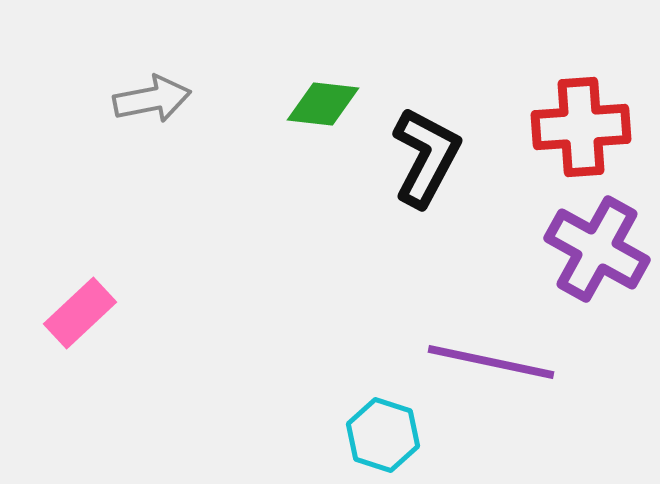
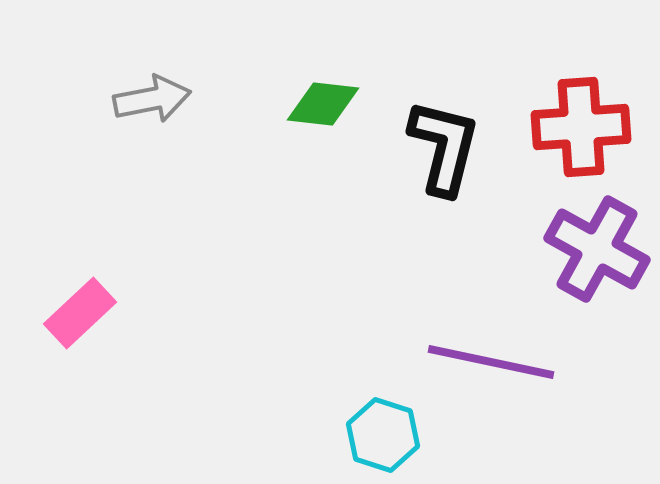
black L-shape: moved 18 px right, 10 px up; rotated 14 degrees counterclockwise
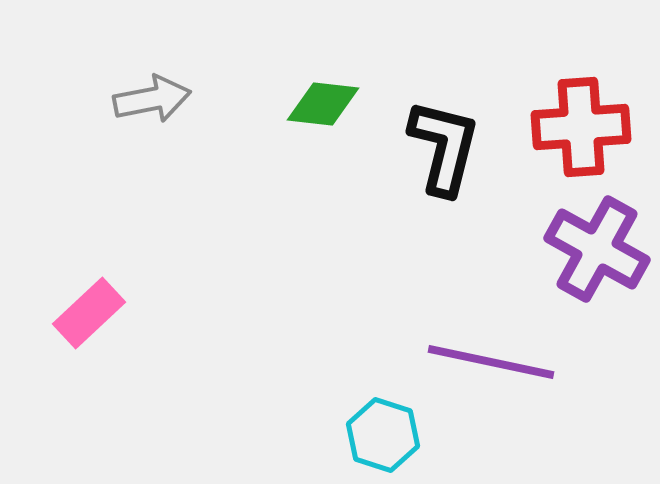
pink rectangle: moved 9 px right
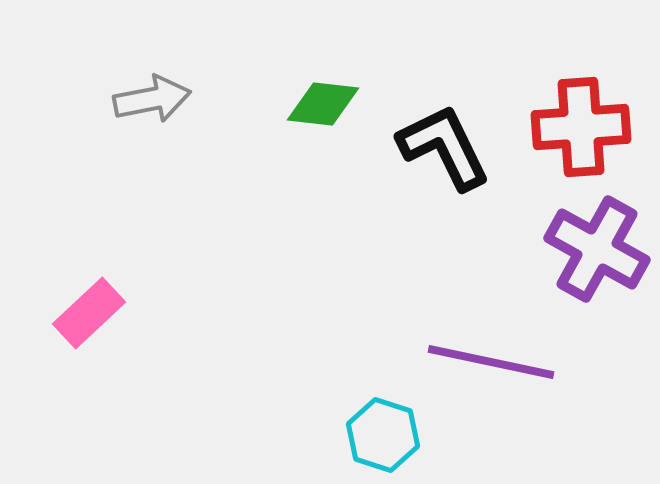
black L-shape: rotated 40 degrees counterclockwise
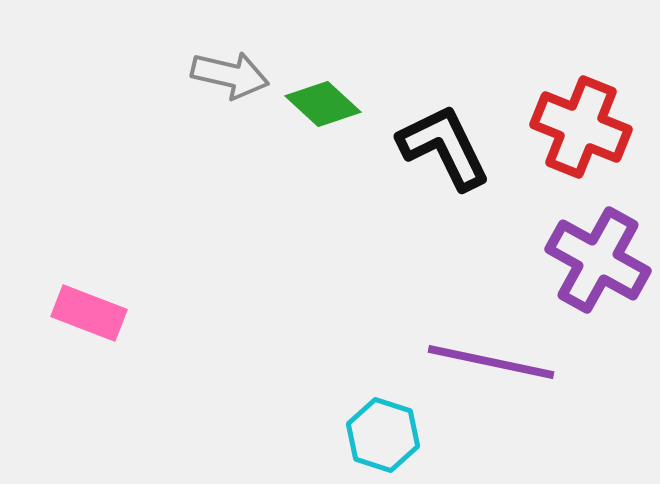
gray arrow: moved 78 px right, 24 px up; rotated 24 degrees clockwise
green diamond: rotated 36 degrees clockwise
red cross: rotated 26 degrees clockwise
purple cross: moved 1 px right, 11 px down
pink rectangle: rotated 64 degrees clockwise
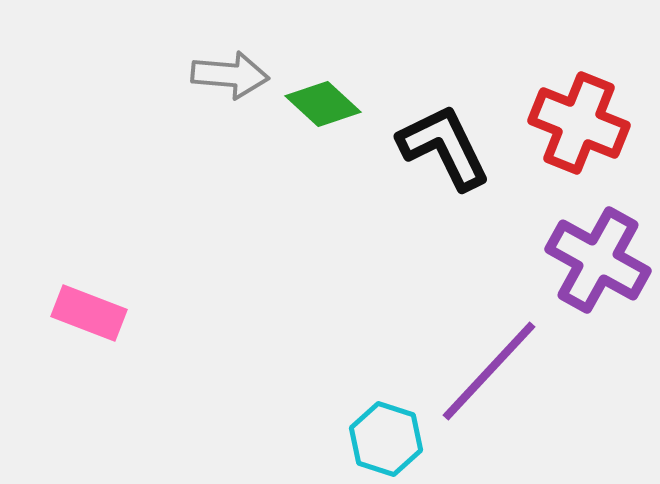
gray arrow: rotated 8 degrees counterclockwise
red cross: moved 2 px left, 4 px up
purple line: moved 2 px left, 9 px down; rotated 59 degrees counterclockwise
cyan hexagon: moved 3 px right, 4 px down
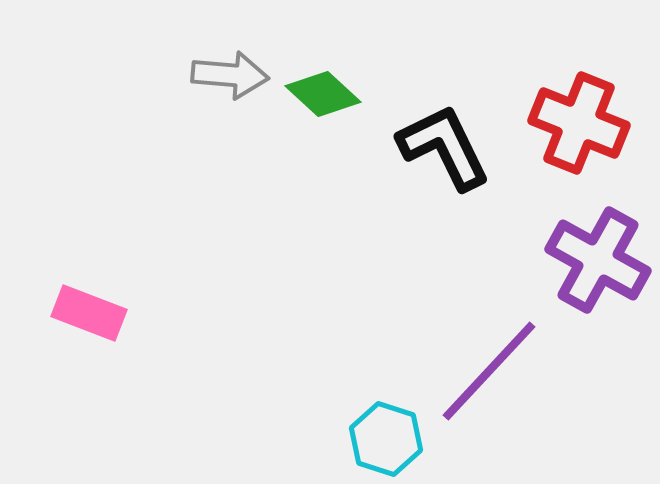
green diamond: moved 10 px up
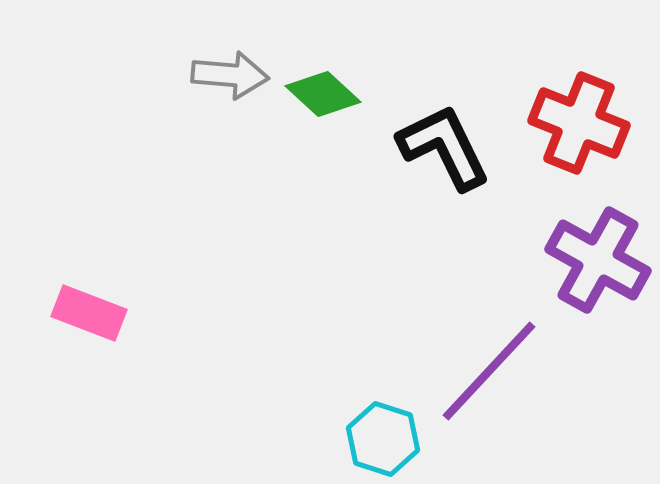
cyan hexagon: moved 3 px left
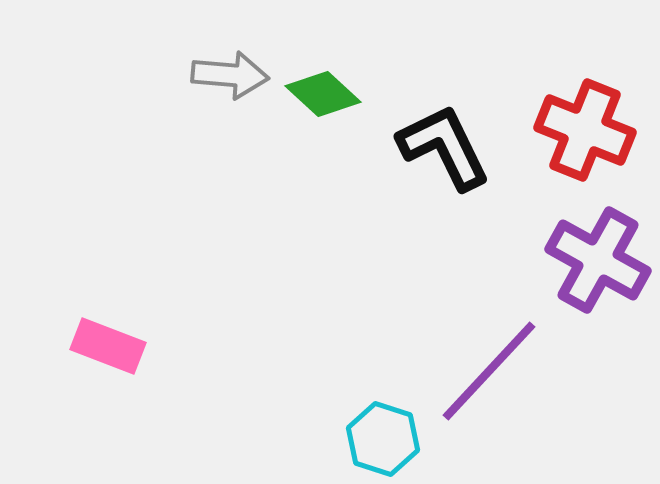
red cross: moved 6 px right, 7 px down
pink rectangle: moved 19 px right, 33 px down
